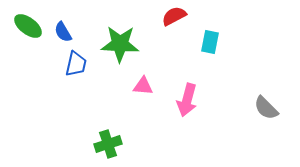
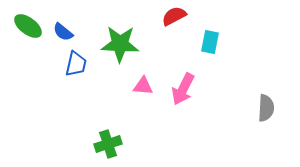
blue semicircle: rotated 20 degrees counterclockwise
pink arrow: moved 4 px left, 11 px up; rotated 12 degrees clockwise
gray semicircle: rotated 132 degrees counterclockwise
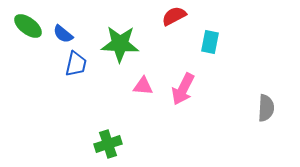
blue semicircle: moved 2 px down
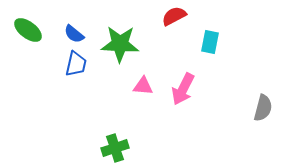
green ellipse: moved 4 px down
blue semicircle: moved 11 px right
gray semicircle: moved 3 px left; rotated 12 degrees clockwise
green cross: moved 7 px right, 4 px down
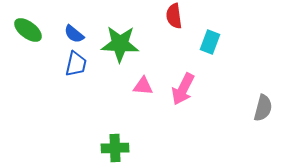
red semicircle: rotated 70 degrees counterclockwise
cyan rectangle: rotated 10 degrees clockwise
green cross: rotated 16 degrees clockwise
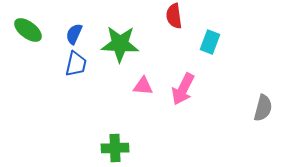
blue semicircle: rotated 75 degrees clockwise
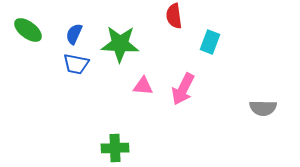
blue trapezoid: rotated 88 degrees clockwise
gray semicircle: rotated 76 degrees clockwise
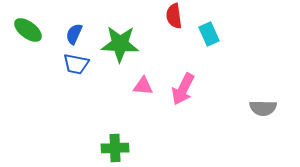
cyan rectangle: moved 1 px left, 8 px up; rotated 45 degrees counterclockwise
